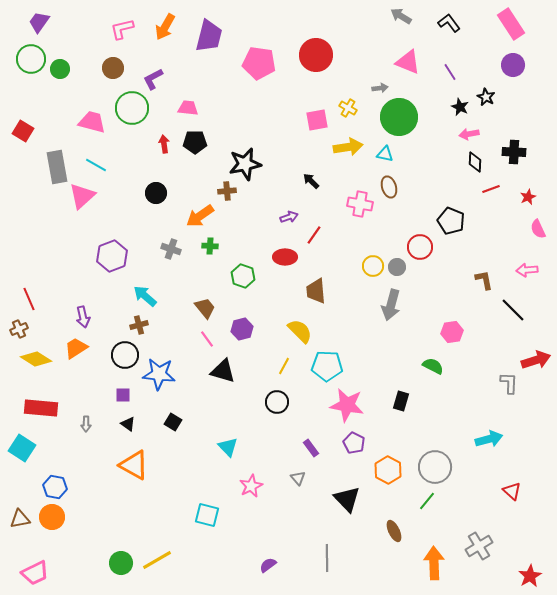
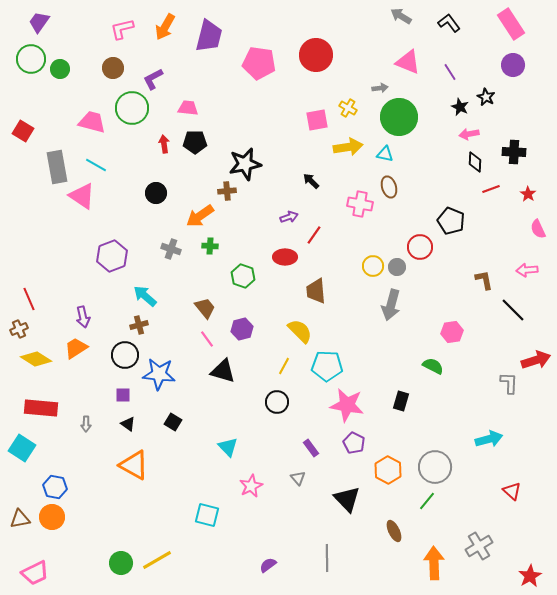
pink triangle at (82, 196): rotated 44 degrees counterclockwise
red star at (528, 197): moved 3 px up; rotated 14 degrees counterclockwise
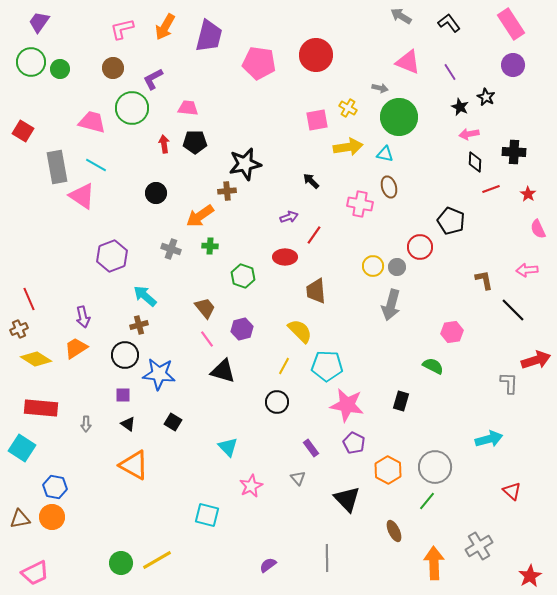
green circle at (31, 59): moved 3 px down
gray arrow at (380, 88): rotated 21 degrees clockwise
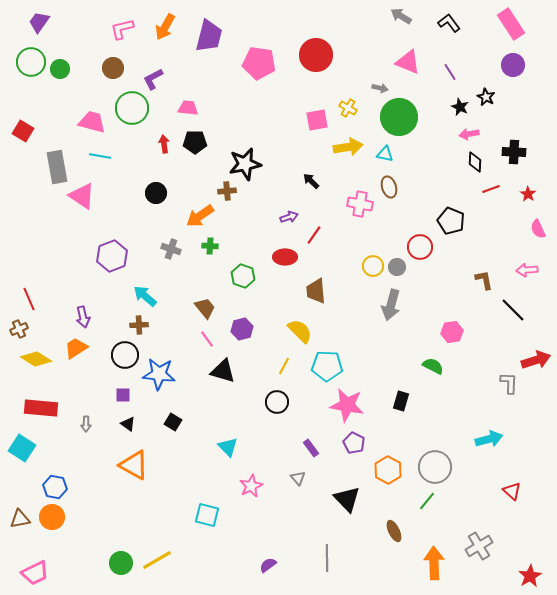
cyan line at (96, 165): moved 4 px right, 9 px up; rotated 20 degrees counterclockwise
brown cross at (139, 325): rotated 12 degrees clockwise
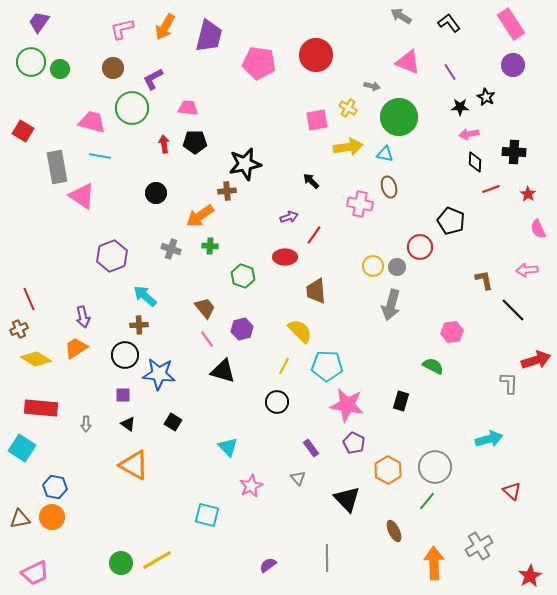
gray arrow at (380, 88): moved 8 px left, 2 px up
black star at (460, 107): rotated 24 degrees counterclockwise
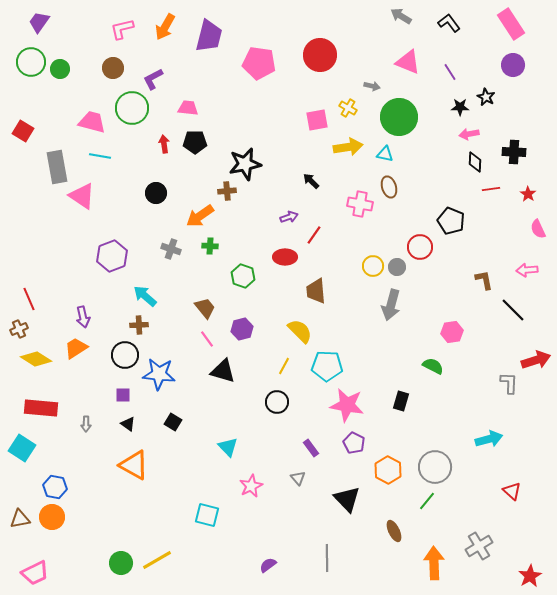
red circle at (316, 55): moved 4 px right
red line at (491, 189): rotated 12 degrees clockwise
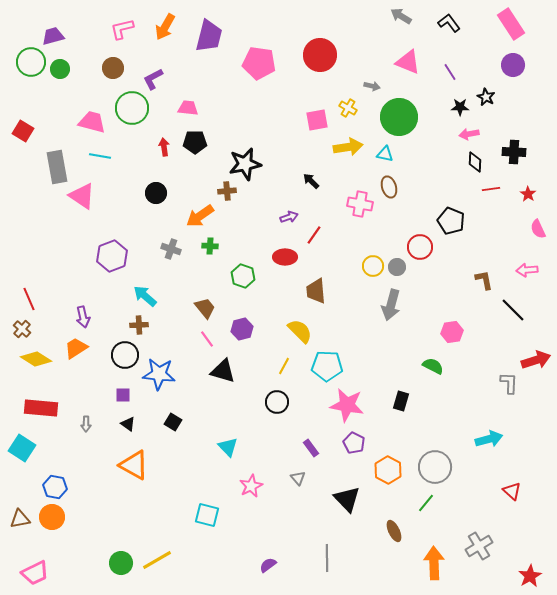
purple trapezoid at (39, 22): moved 14 px right, 14 px down; rotated 40 degrees clockwise
red arrow at (164, 144): moved 3 px down
brown cross at (19, 329): moved 3 px right; rotated 24 degrees counterclockwise
green line at (427, 501): moved 1 px left, 2 px down
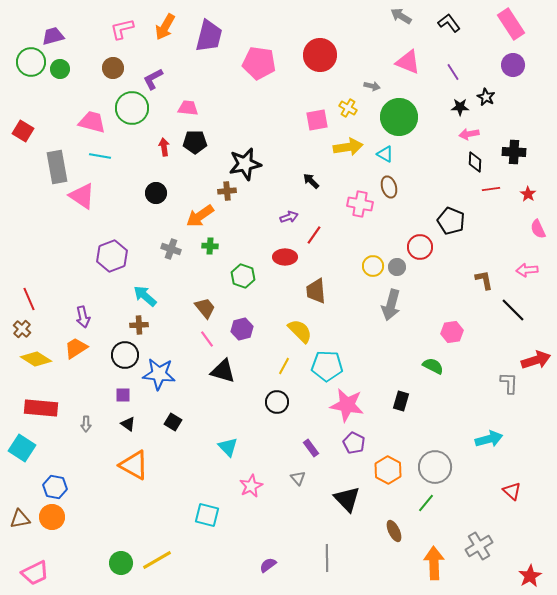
purple line at (450, 72): moved 3 px right
cyan triangle at (385, 154): rotated 18 degrees clockwise
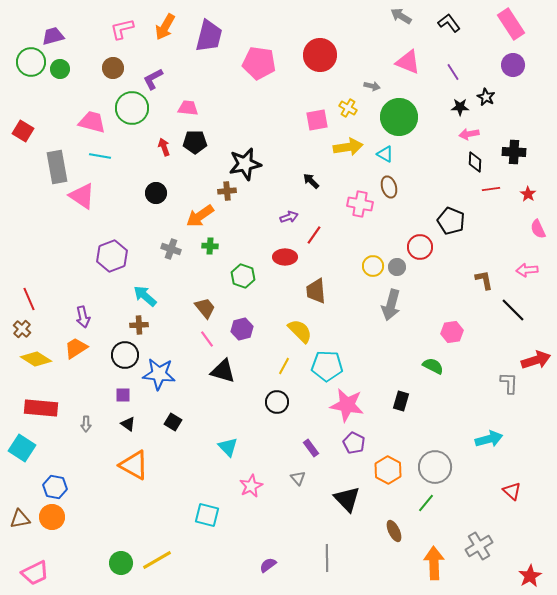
red arrow at (164, 147): rotated 12 degrees counterclockwise
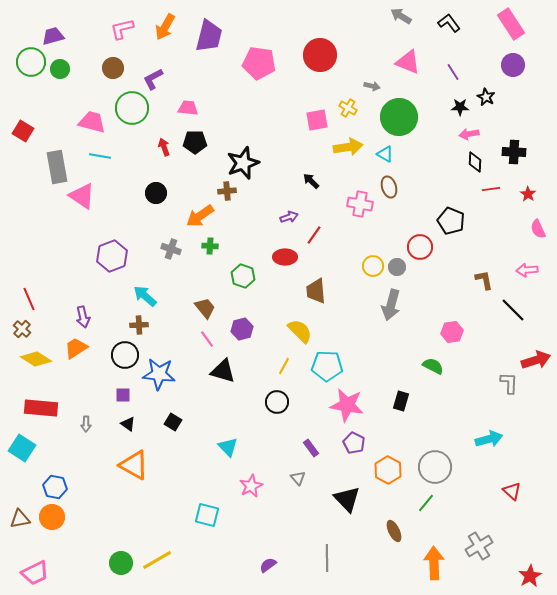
black star at (245, 164): moved 2 px left, 1 px up; rotated 8 degrees counterclockwise
